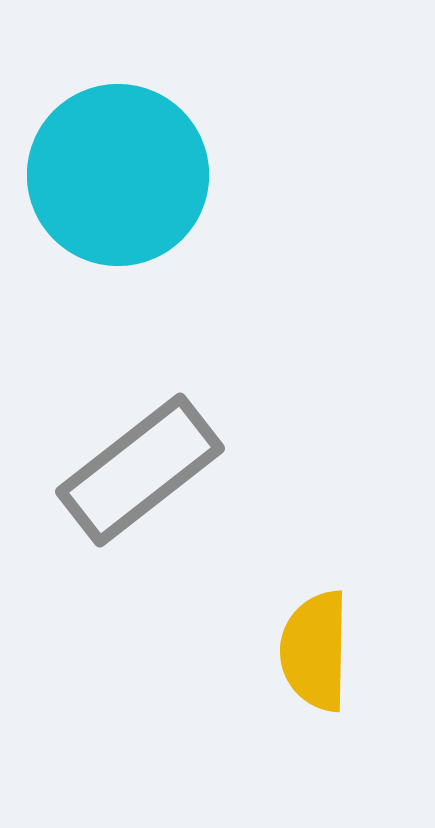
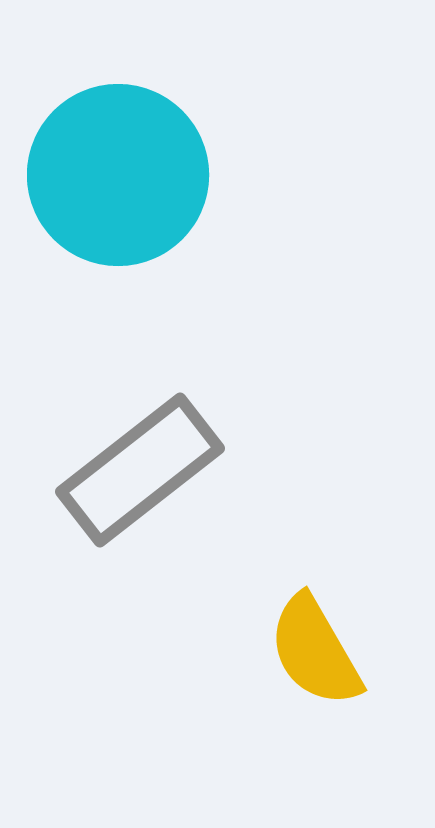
yellow semicircle: rotated 31 degrees counterclockwise
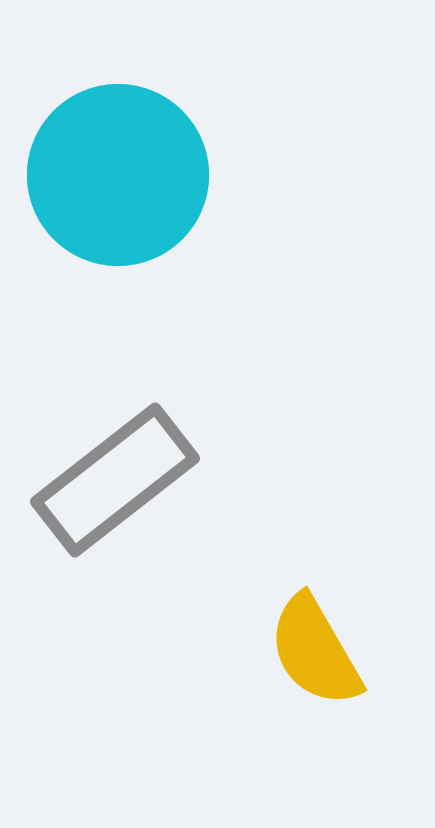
gray rectangle: moved 25 px left, 10 px down
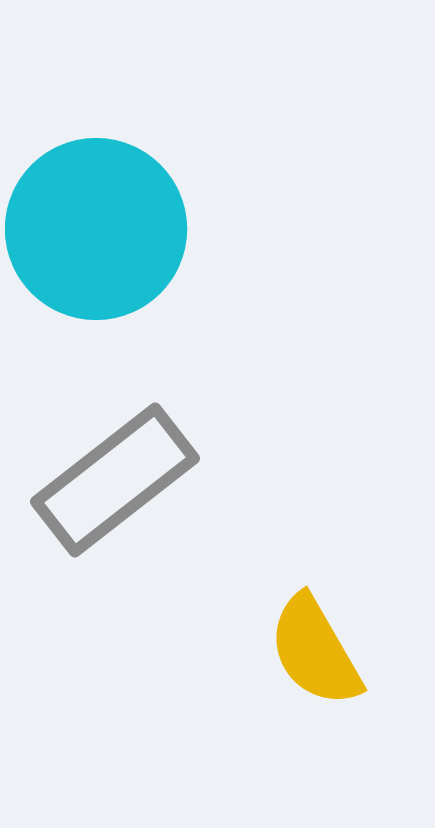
cyan circle: moved 22 px left, 54 px down
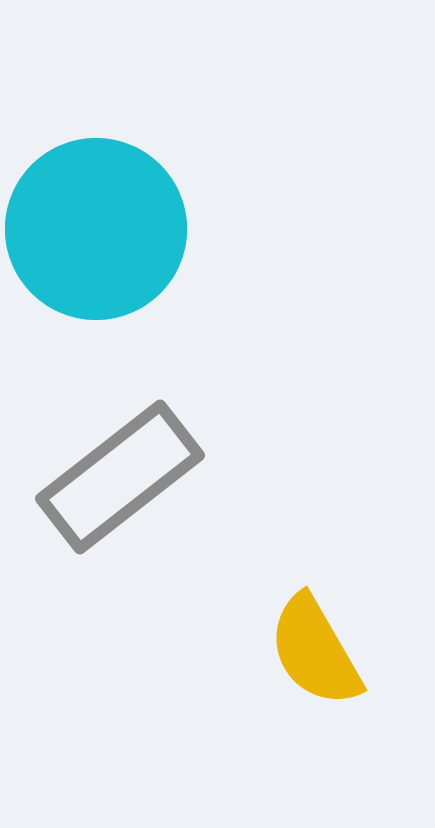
gray rectangle: moved 5 px right, 3 px up
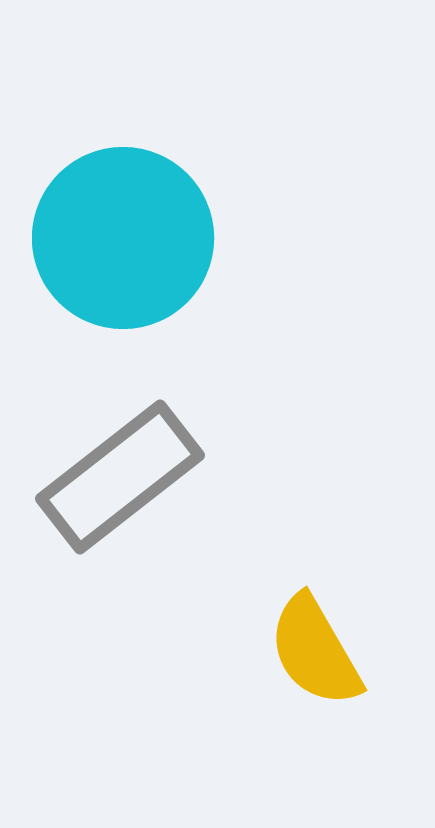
cyan circle: moved 27 px right, 9 px down
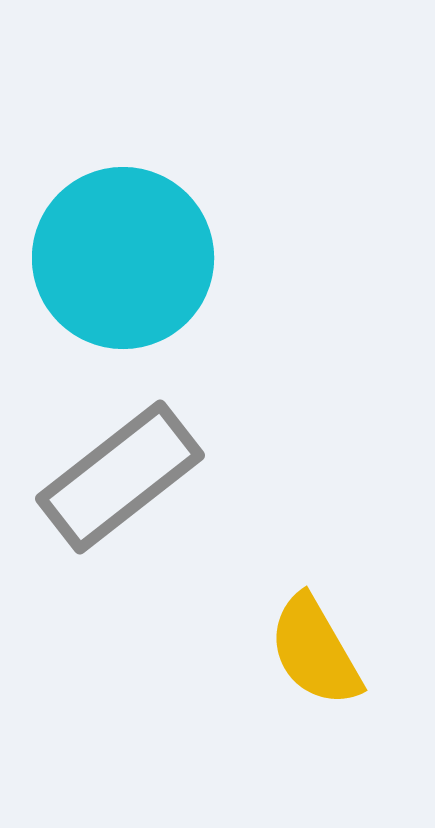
cyan circle: moved 20 px down
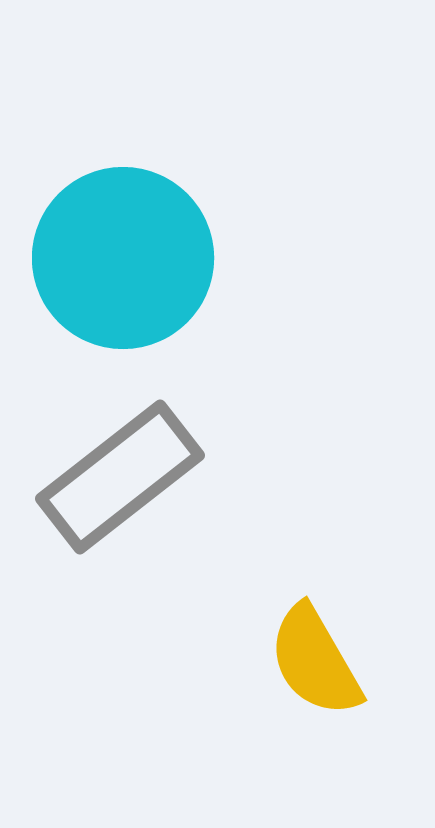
yellow semicircle: moved 10 px down
